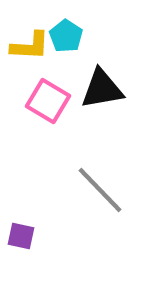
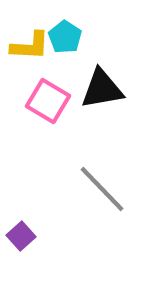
cyan pentagon: moved 1 px left, 1 px down
gray line: moved 2 px right, 1 px up
purple square: rotated 36 degrees clockwise
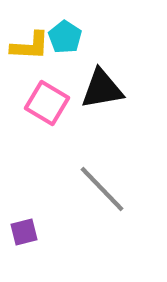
pink square: moved 1 px left, 2 px down
purple square: moved 3 px right, 4 px up; rotated 28 degrees clockwise
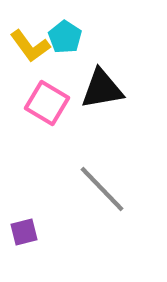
yellow L-shape: rotated 51 degrees clockwise
